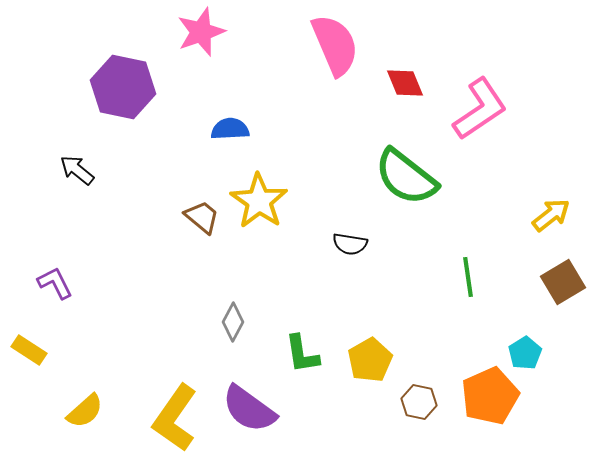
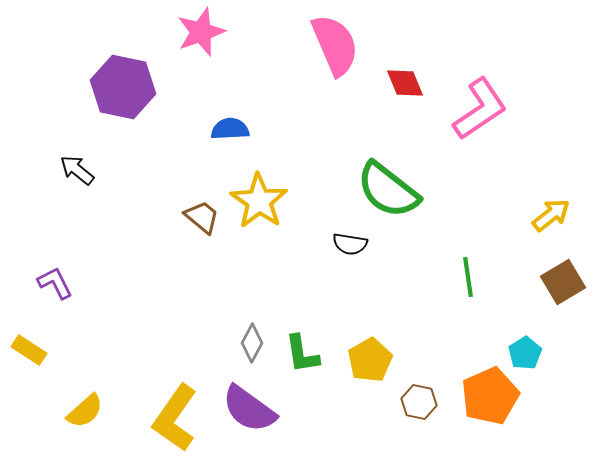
green semicircle: moved 18 px left, 13 px down
gray diamond: moved 19 px right, 21 px down
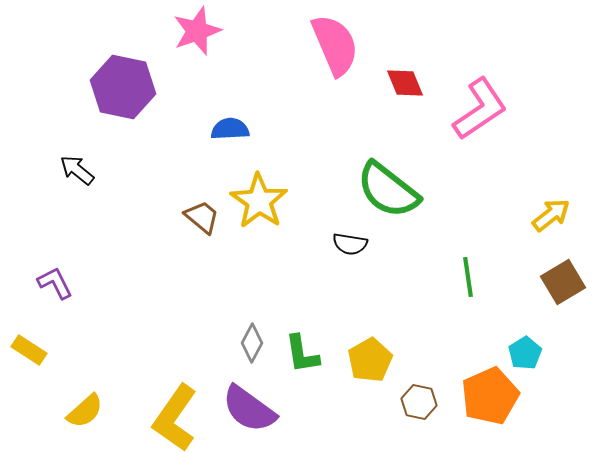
pink star: moved 4 px left, 1 px up
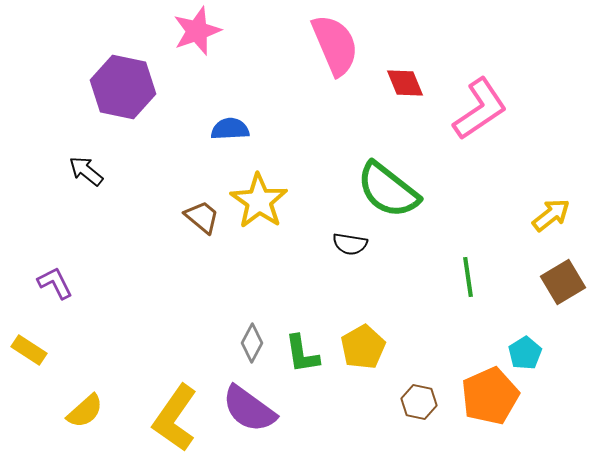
black arrow: moved 9 px right, 1 px down
yellow pentagon: moved 7 px left, 13 px up
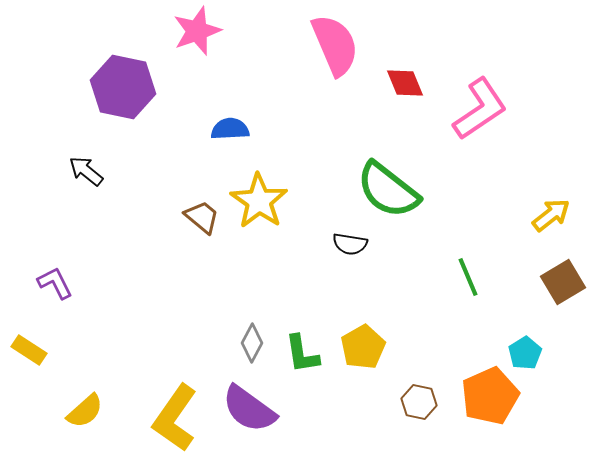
green line: rotated 15 degrees counterclockwise
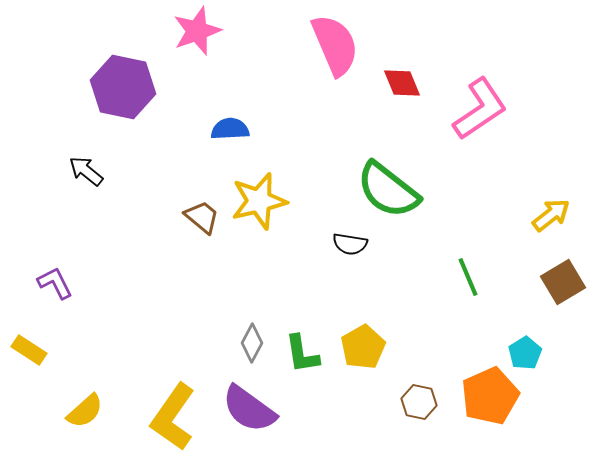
red diamond: moved 3 px left
yellow star: rotated 24 degrees clockwise
yellow L-shape: moved 2 px left, 1 px up
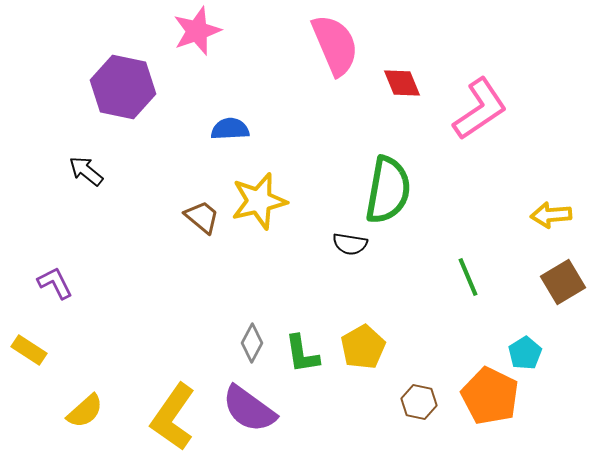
green semicircle: rotated 118 degrees counterclockwise
yellow arrow: rotated 147 degrees counterclockwise
orange pentagon: rotated 22 degrees counterclockwise
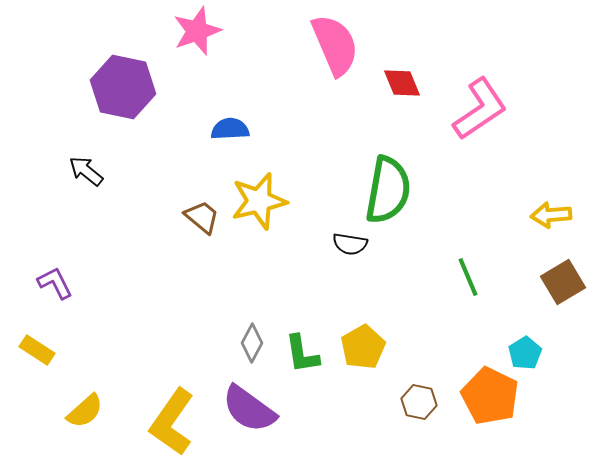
yellow rectangle: moved 8 px right
yellow L-shape: moved 1 px left, 5 px down
